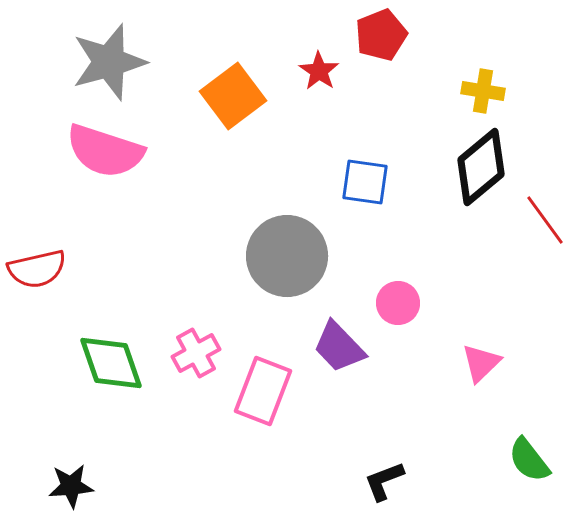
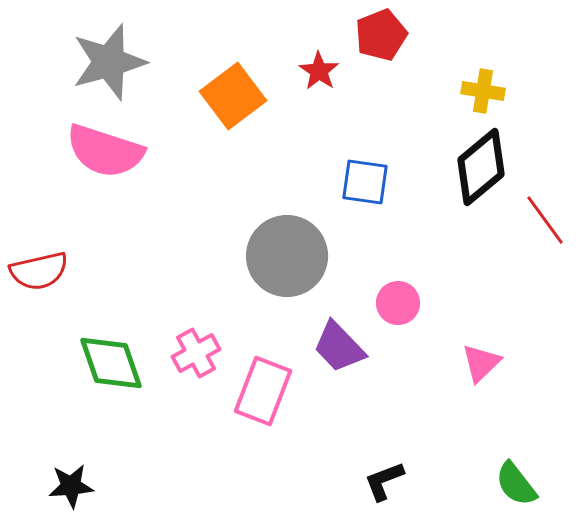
red semicircle: moved 2 px right, 2 px down
green semicircle: moved 13 px left, 24 px down
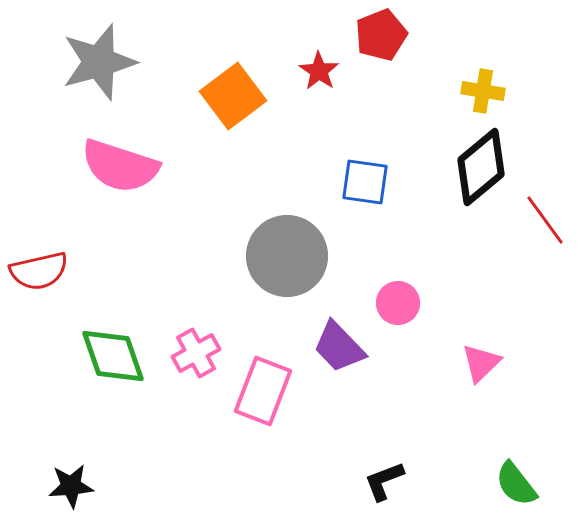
gray star: moved 10 px left
pink semicircle: moved 15 px right, 15 px down
green diamond: moved 2 px right, 7 px up
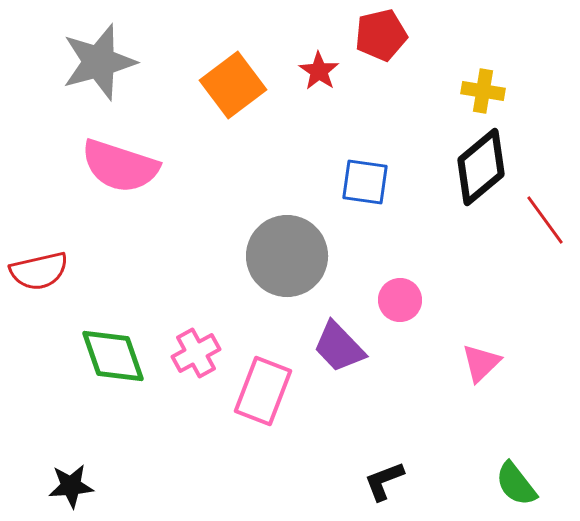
red pentagon: rotated 9 degrees clockwise
orange square: moved 11 px up
pink circle: moved 2 px right, 3 px up
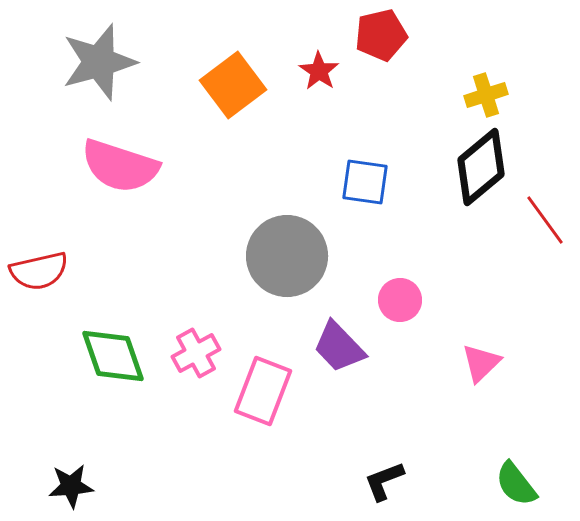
yellow cross: moved 3 px right, 4 px down; rotated 27 degrees counterclockwise
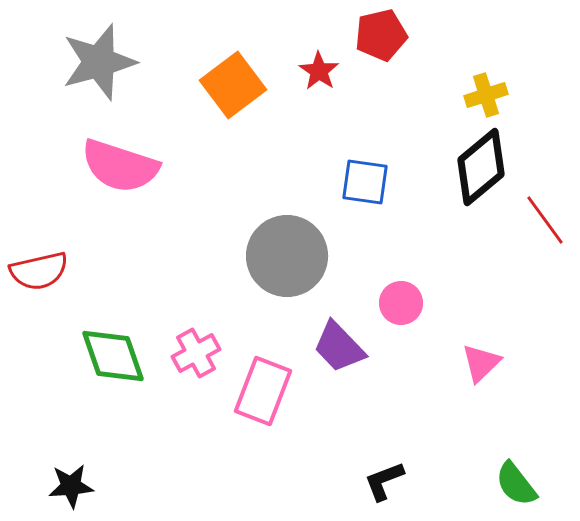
pink circle: moved 1 px right, 3 px down
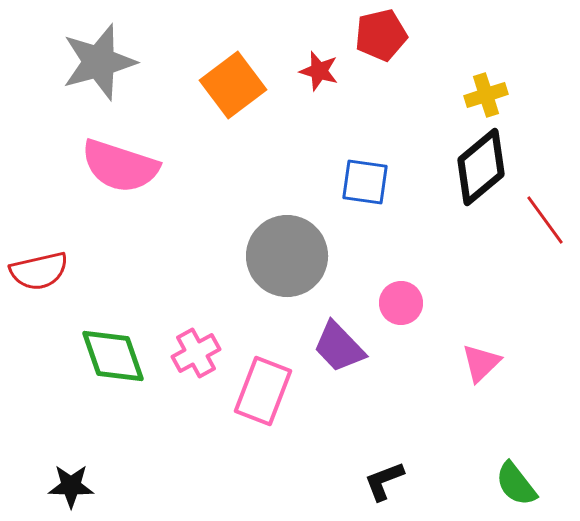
red star: rotated 18 degrees counterclockwise
black star: rotated 6 degrees clockwise
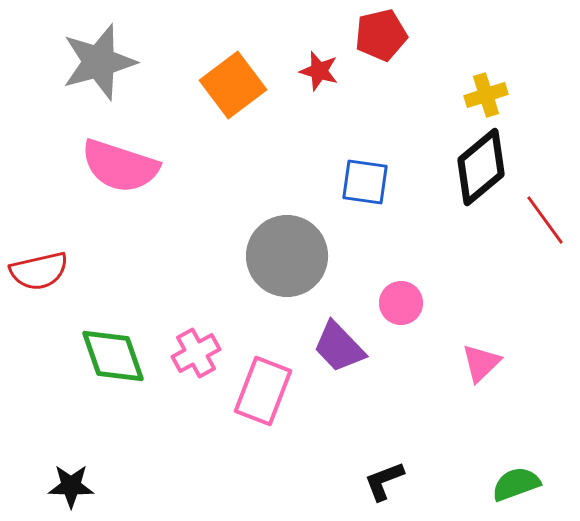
green semicircle: rotated 108 degrees clockwise
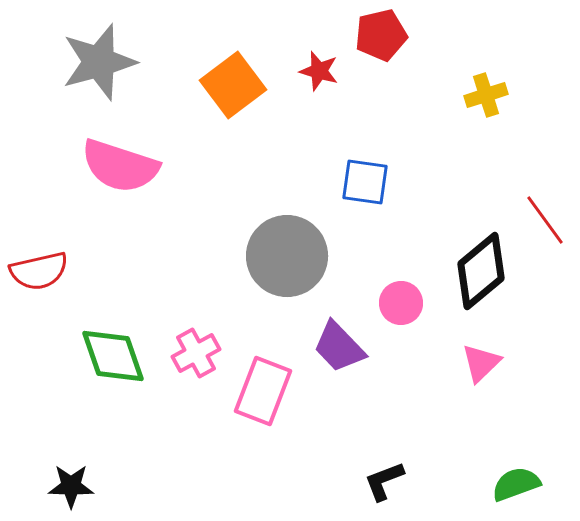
black diamond: moved 104 px down
